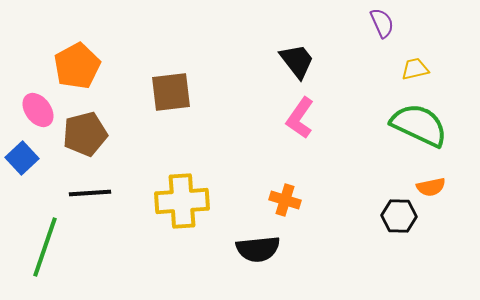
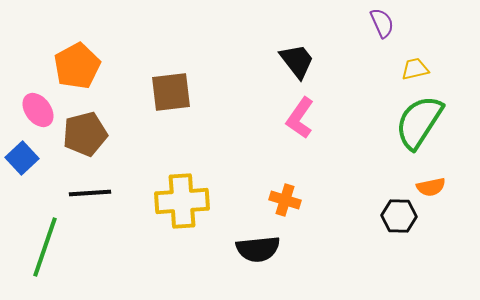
green semicircle: moved 3 px up; rotated 82 degrees counterclockwise
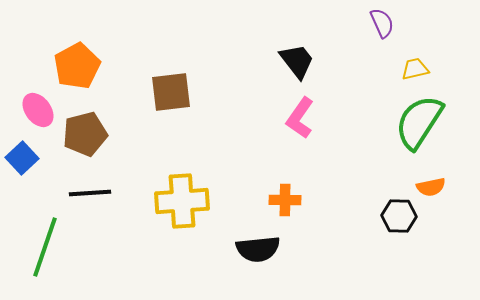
orange cross: rotated 16 degrees counterclockwise
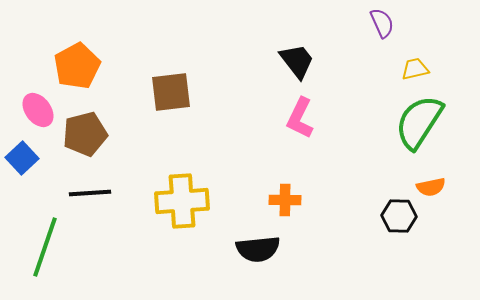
pink L-shape: rotated 9 degrees counterclockwise
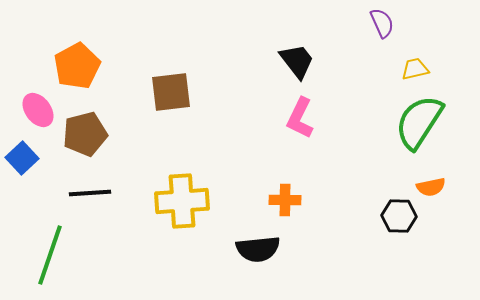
green line: moved 5 px right, 8 px down
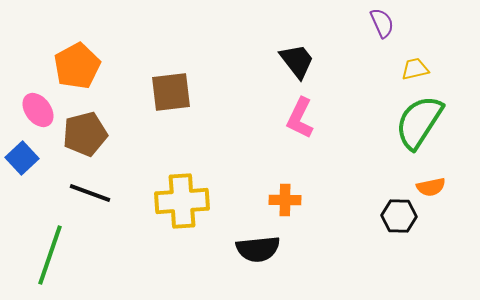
black line: rotated 24 degrees clockwise
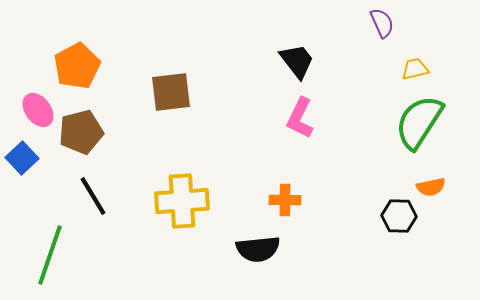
brown pentagon: moved 4 px left, 2 px up
black line: moved 3 px right, 3 px down; rotated 39 degrees clockwise
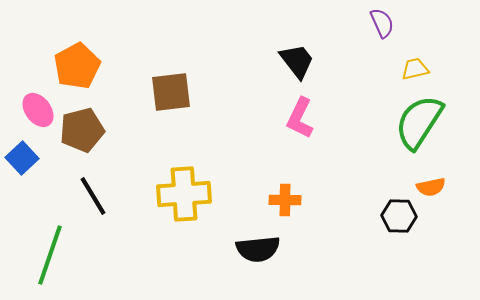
brown pentagon: moved 1 px right, 2 px up
yellow cross: moved 2 px right, 7 px up
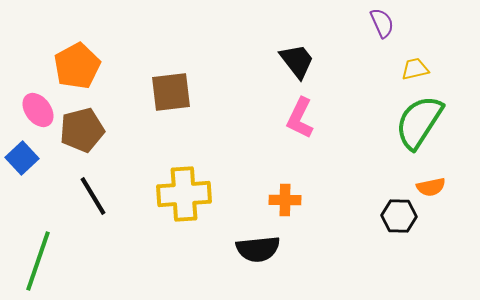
green line: moved 12 px left, 6 px down
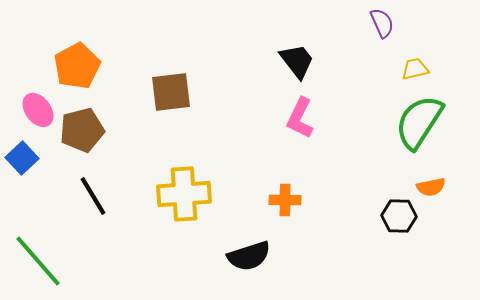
black semicircle: moved 9 px left, 7 px down; rotated 12 degrees counterclockwise
green line: rotated 60 degrees counterclockwise
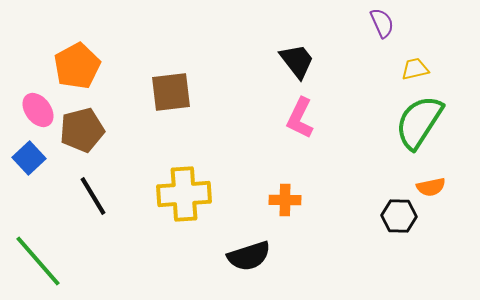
blue square: moved 7 px right
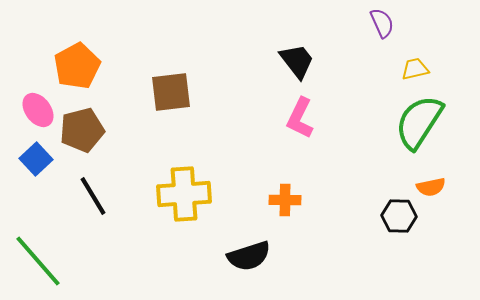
blue square: moved 7 px right, 1 px down
